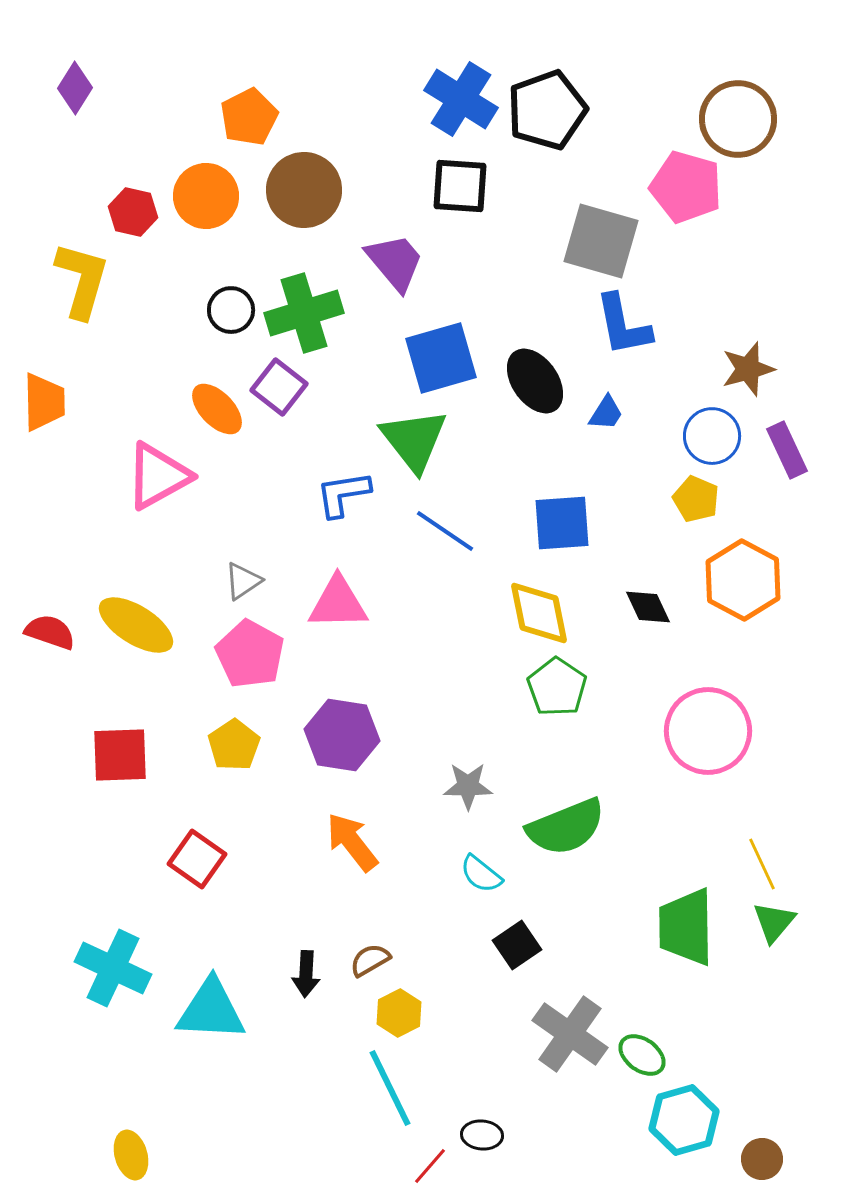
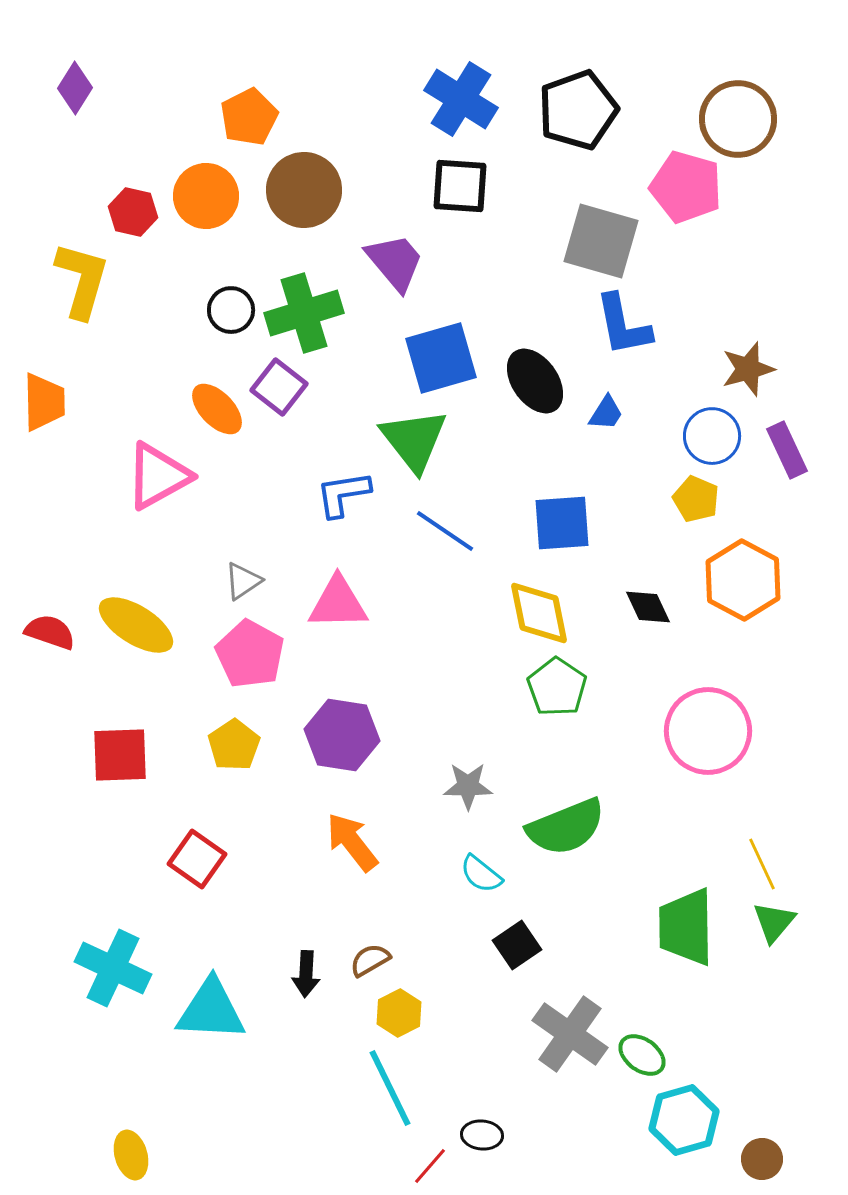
black pentagon at (547, 110): moved 31 px right
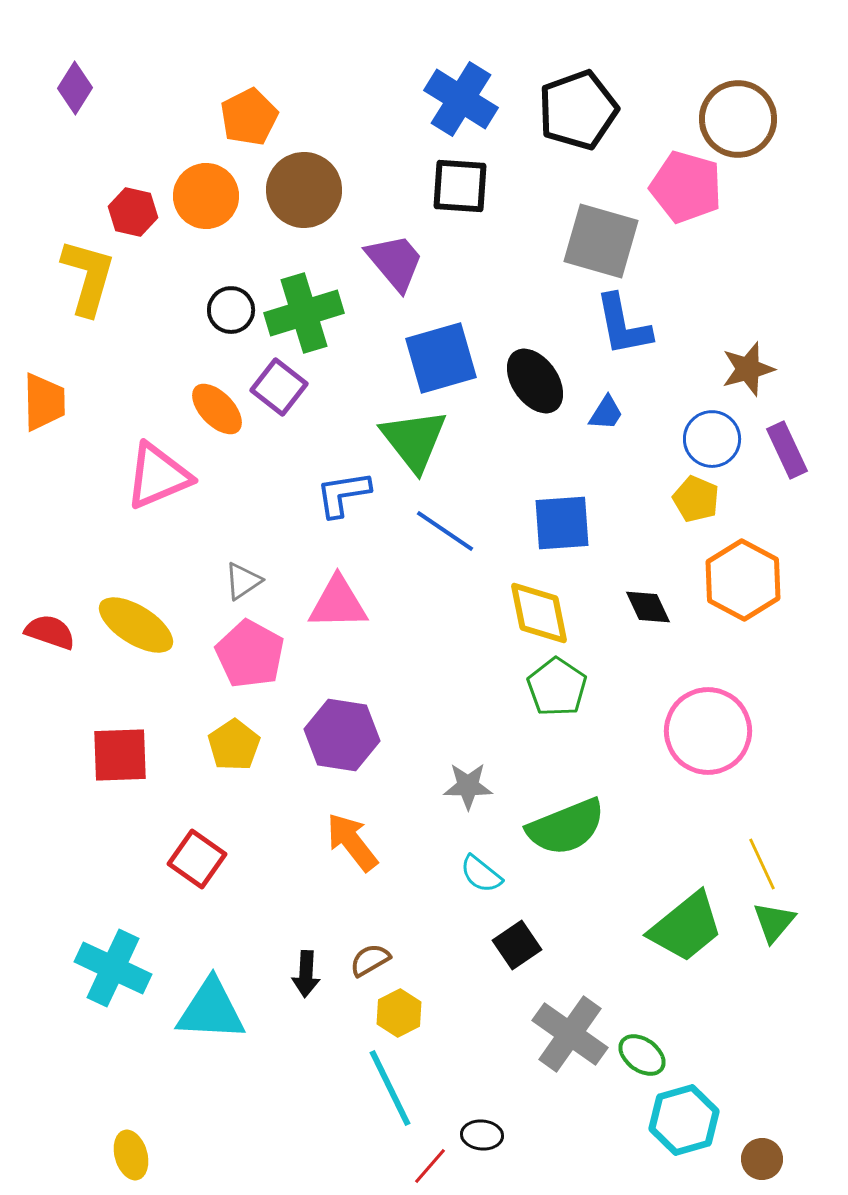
yellow L-shape at (82, 280): moved 6 px right, 3 px up
blue circle at (712, 436): moved 3 px down
pink triangle at (158, 476): rotated 6 degrees clockwise
green trapezoid at (686, 927): rotated 128 degrees counterclockwise
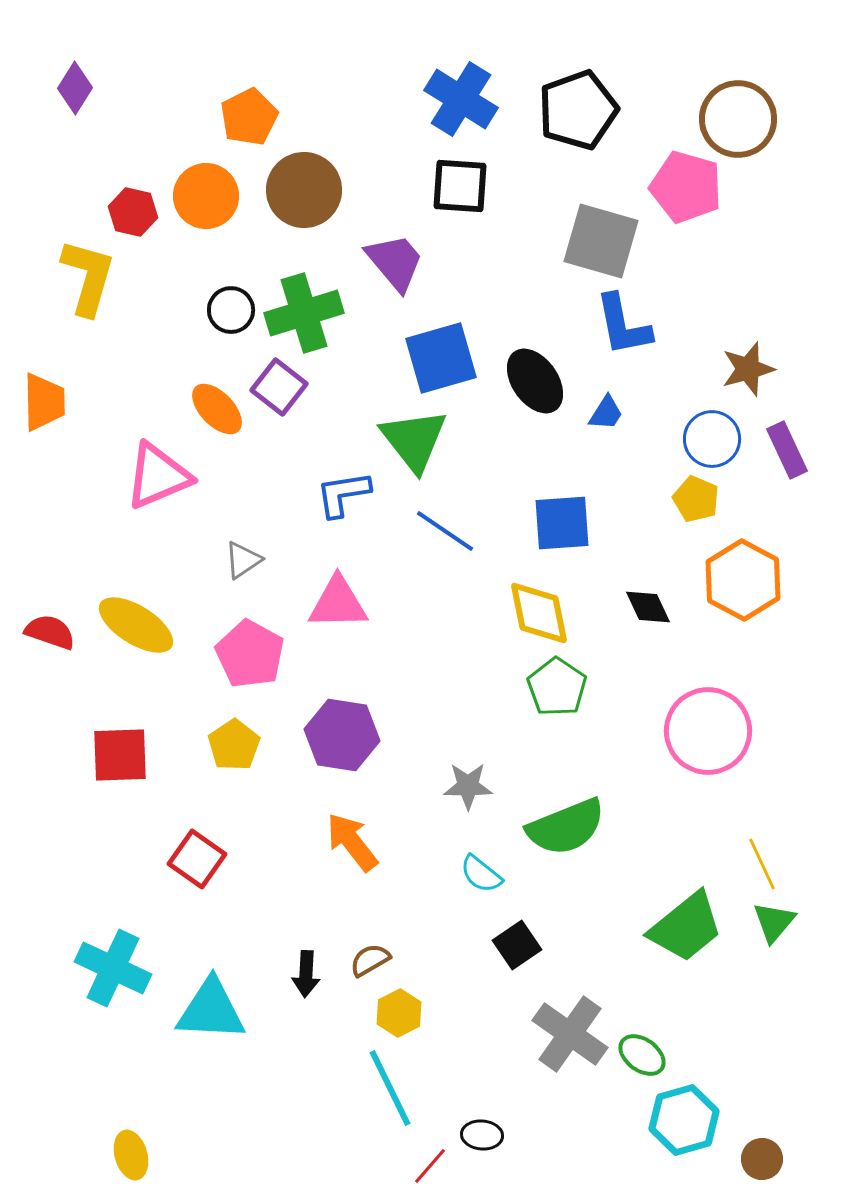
gray triangle at (243, 581): moved 21 px up
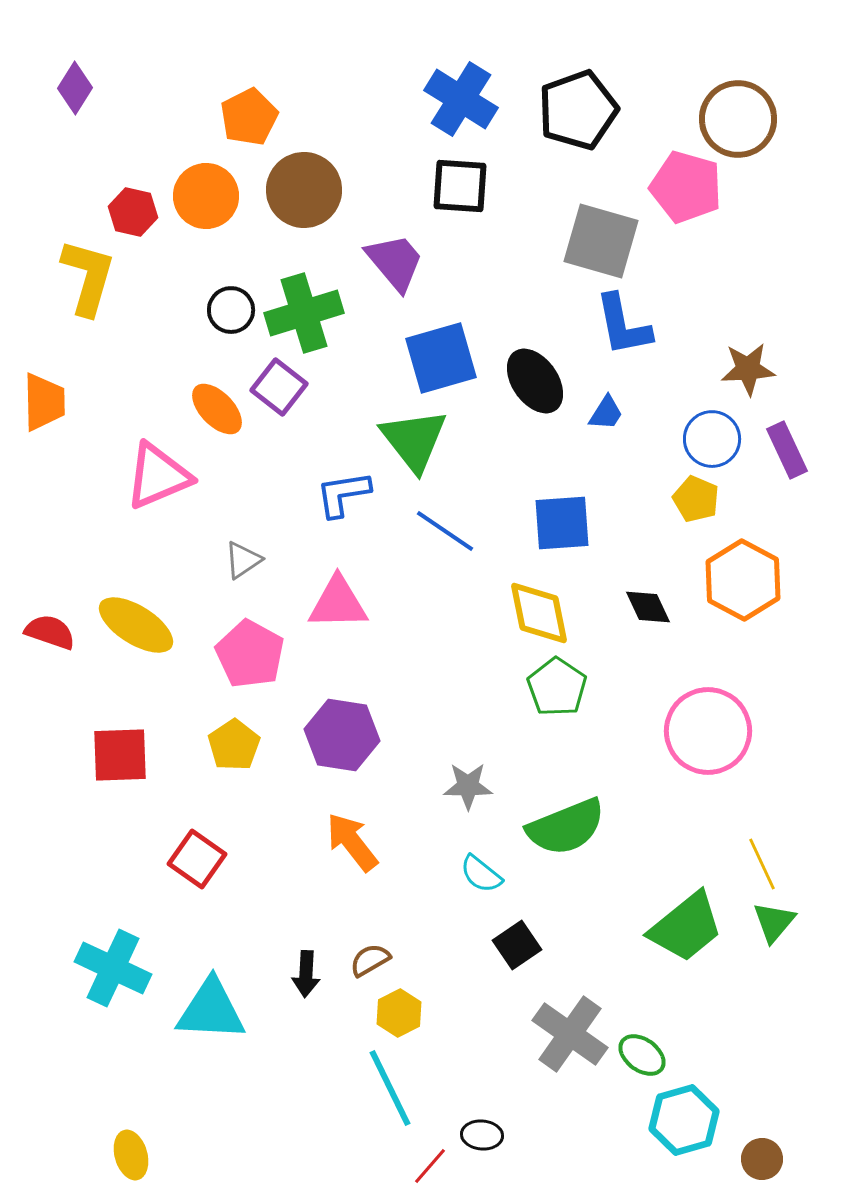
brown star at (748, 369): rotated 12 degrees clockwise
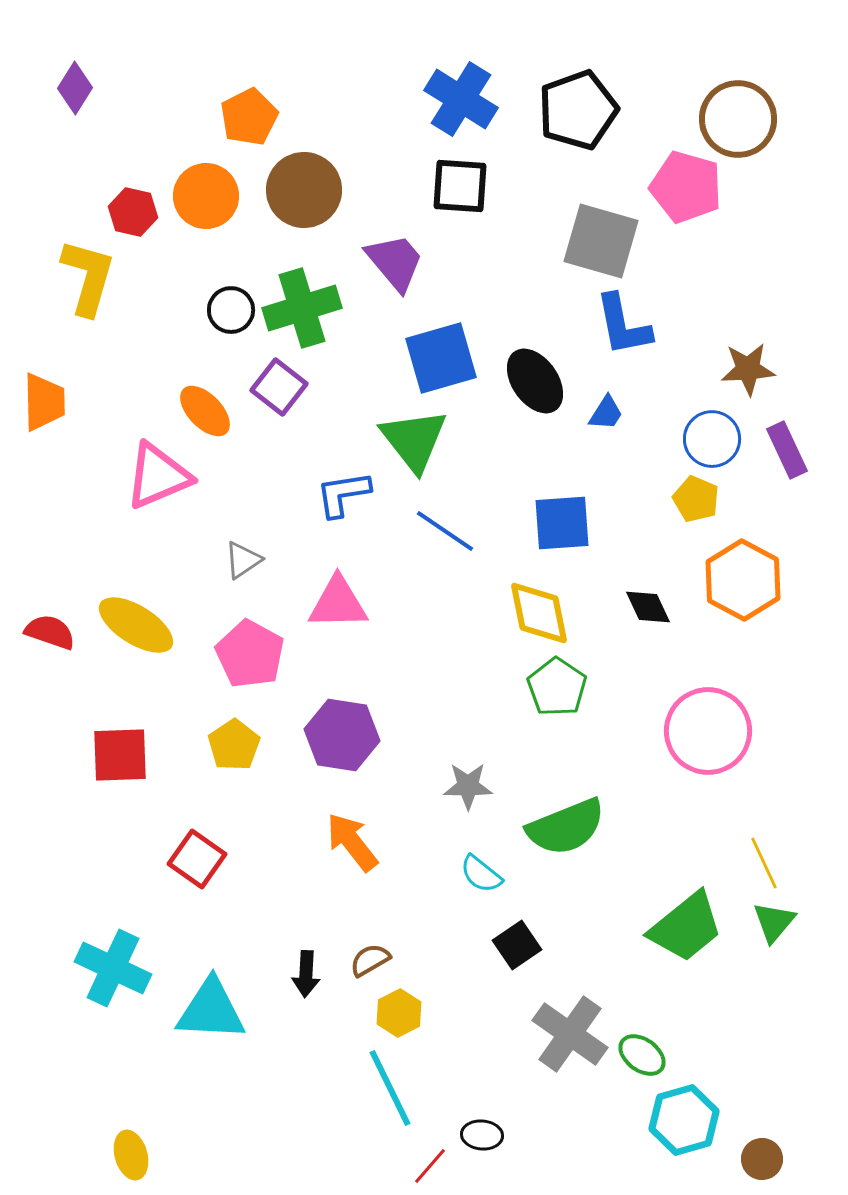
green cross at (304, 313): moved 2 px left, 5 px up
orange ellipse at (217, 409): moved 12 px left, 2 px down
yellow line at (762, 864): moved 2 px right, 1 px up
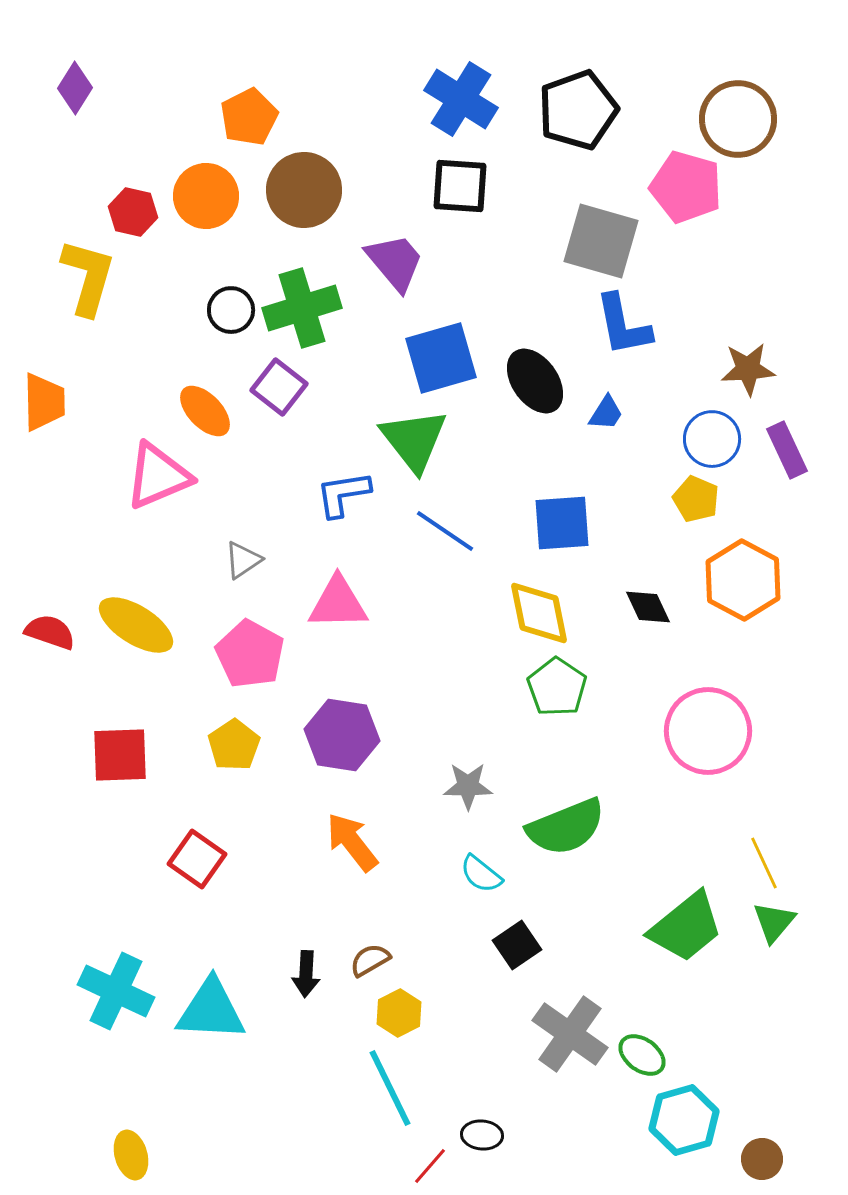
cyan cross at (113, 968): moved 3 px right, 23 px down
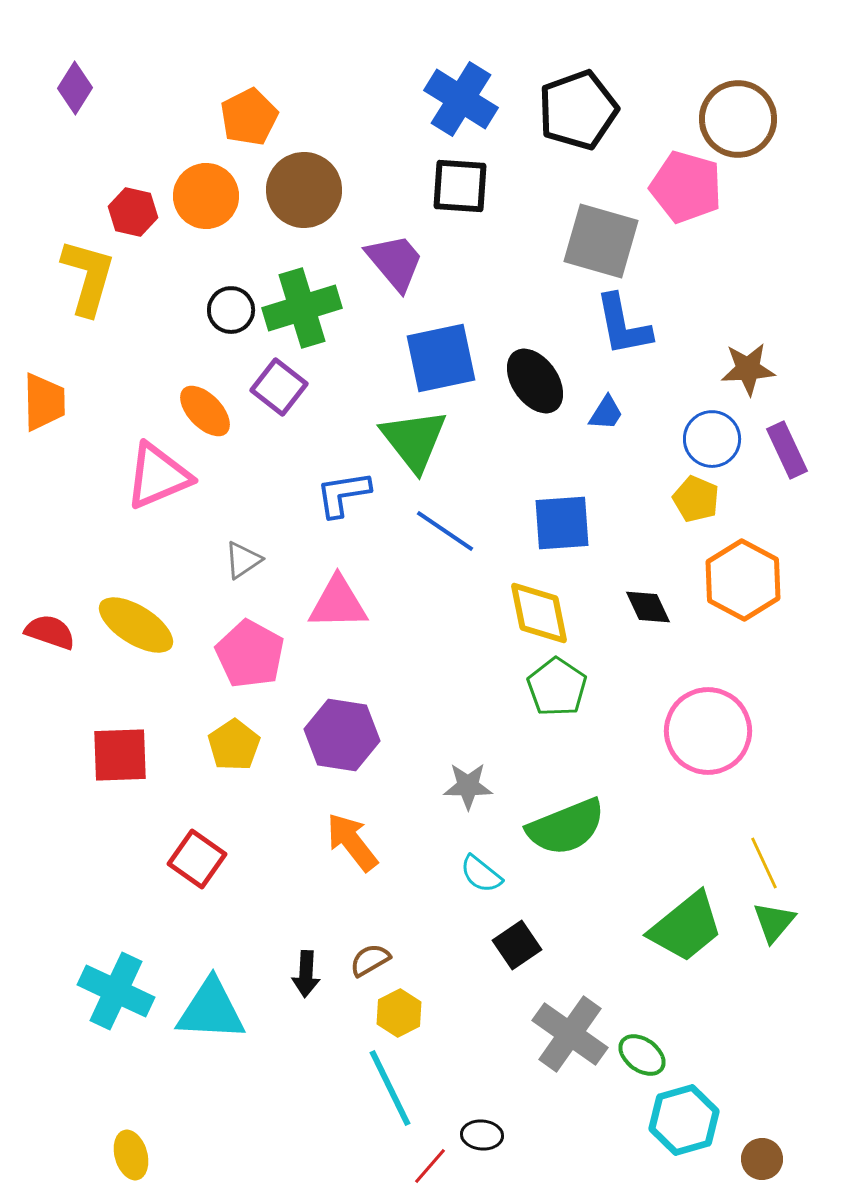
blue square at (441, 358): rotated 4 degrees clockwise
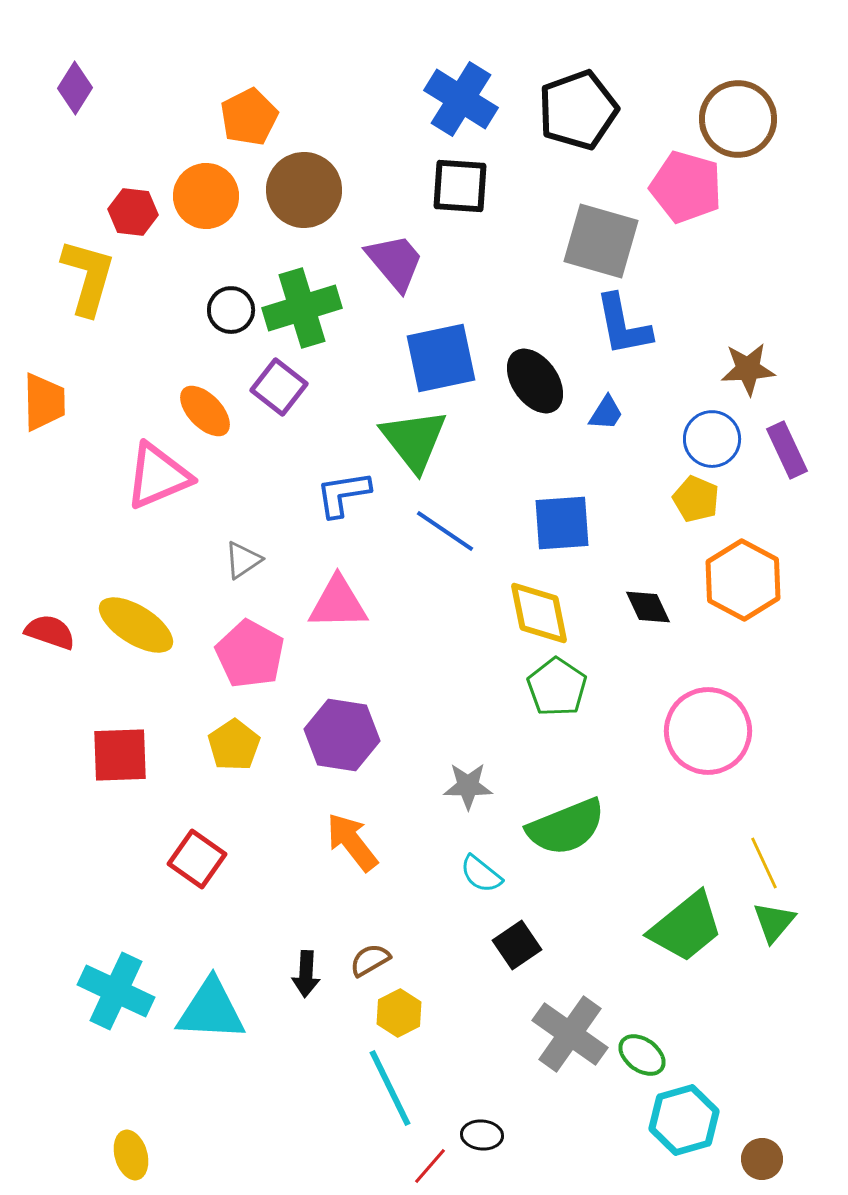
red hexagon at (133, 212): rotated 6 degrees counterclockwise
